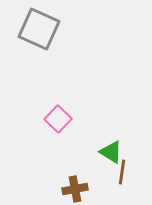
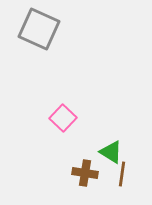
pink square: moved 5 px right, 1 px up
brown line: moved 2 px down
brown cross: moved 10 px right, 16 px up; rotated 20 degrees clockwise
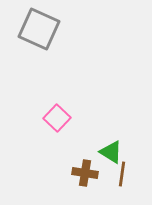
pink square: moved 6 px left
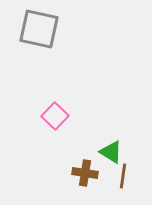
gray square: rotated 12 degrees counterclockwise
pink square: moved 2 px left, 2 px up
brown line: moved 1 px right, 2 px down
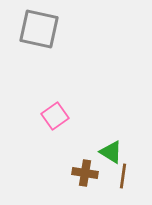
pink square: rotated 12 degrees clockwise
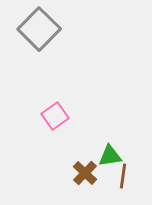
gray square: rotated 33 degrees clockwise
green triangle: moved 1 px left, 4 px down; rotated 40 degrees counterclockwise
brown cross: rotated 35 degrees clockwise
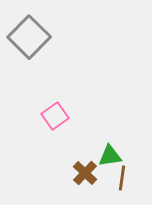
gray square: moved 10 px left, 8 px down
brown line: moved 1 px left, 2 px down
